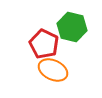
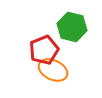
red pentagon: moved 6 px down; rotated 24 degrees clockwise
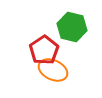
red pentagon: rotated 12 degrees counterclockwise
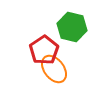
orange ellipse: moved 1 px right, 1 px up; rotated 28 degrees clockwise
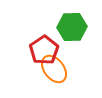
green hexagon: rotated 16 degrees counterclockwise
